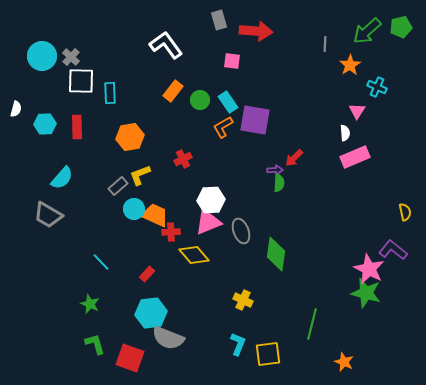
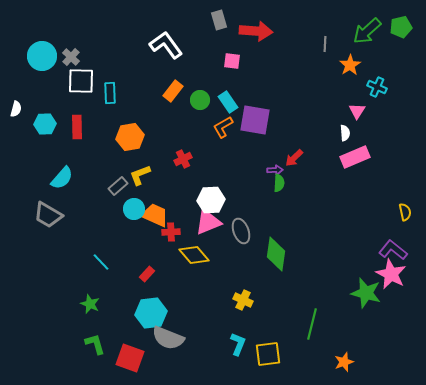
pink star at (369, 269): moved 22 px right, 5 px down
orange star at (344, 362): rotated 30 degrees clockwise
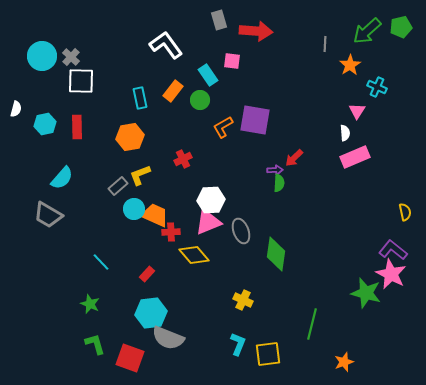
cyan rectangle at (110, 93): moved 30 px right, 5 px down; rotated 10 degrees counterclockwise
cyan rectangle at (228, 102): moved 20 px left, 27 px up
cyan hexagon at (45, 124): rotated 10 degrees counterclockwise
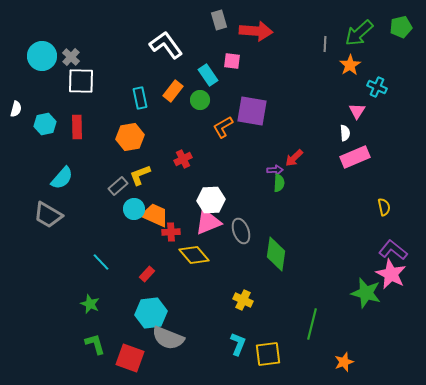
green arrow at (367, 31): moved 8 px left, 2 px down
purple square at (255, 120): moved 3 px left, 9 px up
yellow semicircle at (405, 212): moved 21 px left, 5 px up
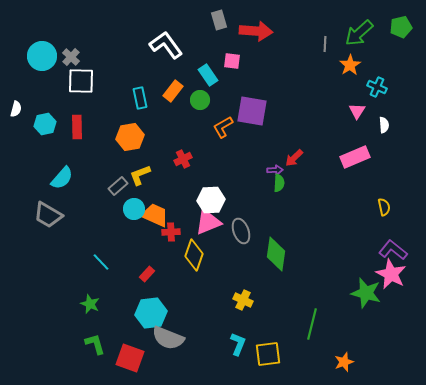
white semicircle at (345, 133): moved 39 px right, 8 px up
yellow diamond at (194, 255): rotated 60 degrees clockwise
